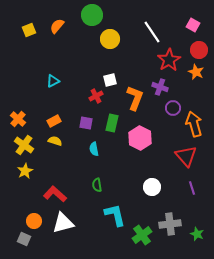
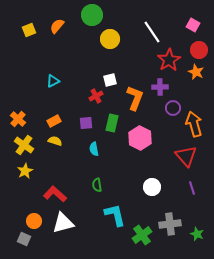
purple cross: rotated 21 degrees counterclockwise
purple square: rotated 16 degrees counterclockwise
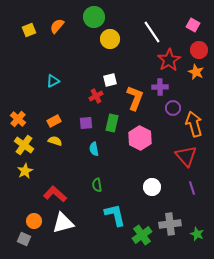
green circle: moved 2 px right, 2 px down
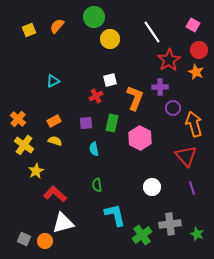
yellow star: moved 11 px right
orange circle: moved 11 px right, 20 px down
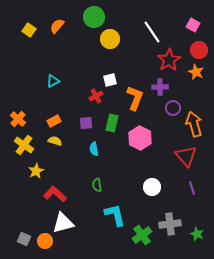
yellow square: rotated 32 degrees counterclockwise
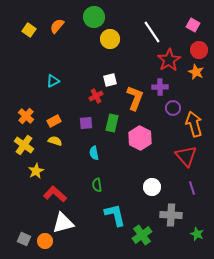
orange cross: moved 8 px right, 3 px up
cyan semicircle: moved 4 px down
gray cross: moved 1 px right, 9 px up; rotated 10 degrees clockwise
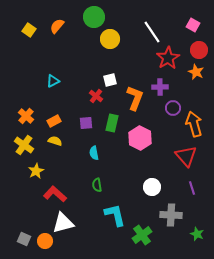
red star: moved 1 px left, 2 px up
red cross: rotated 24 degrees counterclockwise
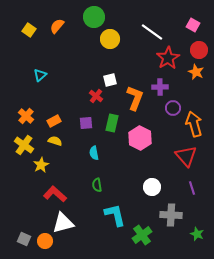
white line: rotated 20 degrees counterclockwise
cyan triangle: moved 13 px left, 6 px up; rotated 16 degrees counterclockwise
yellow star: moved 5 px right, 6 px up
